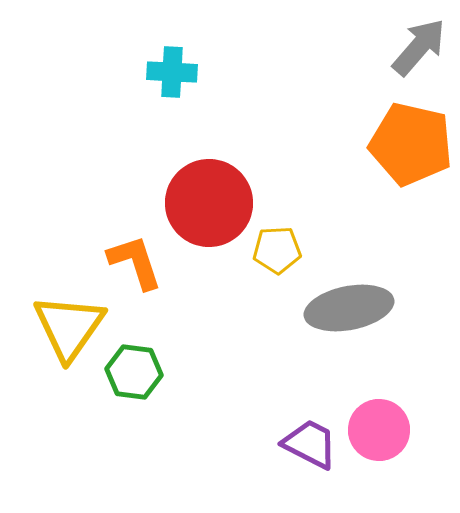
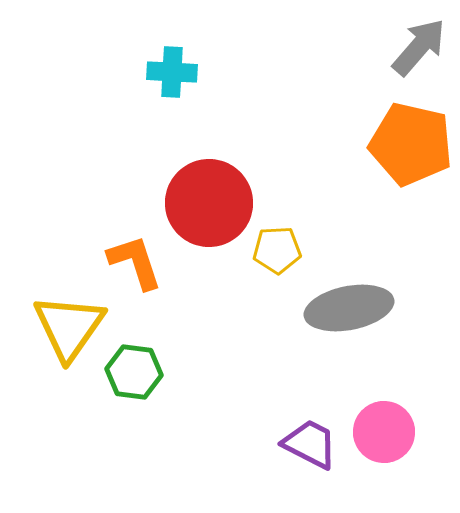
pink circle: moved 5 px right, 2 px down
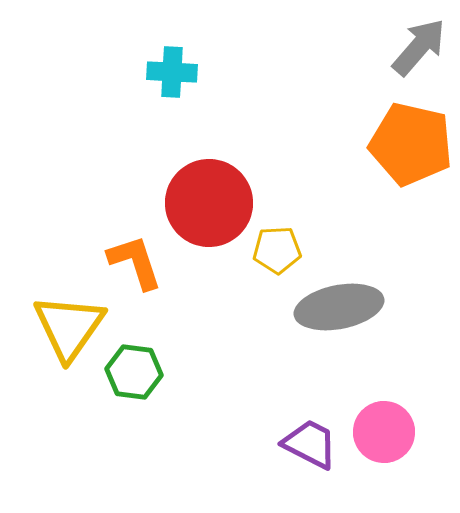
gray ellipse: moved 10 px left, 1 px up
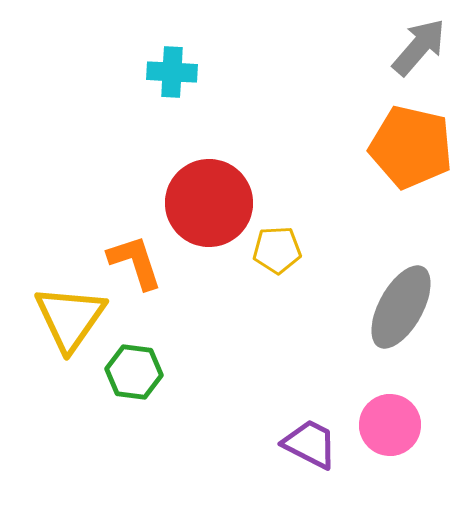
orange pentagon: moved 3 px down
gray ellipse: moved 62 px right; rotated 50 degrees counterclockwise
yellow triangle: moved 1 px right, 9 px up
pink circle: moved 6 px right, 7 px up
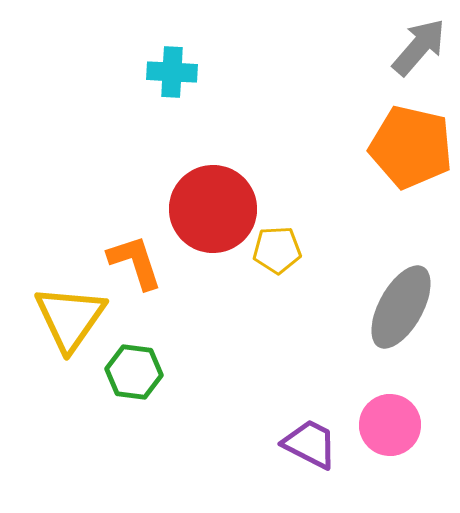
red circle: moved 4 px right, 6 px down
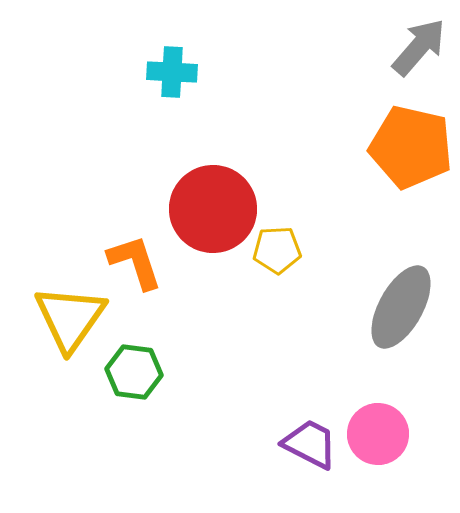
pink circle: moved 12 px left, 9 px down
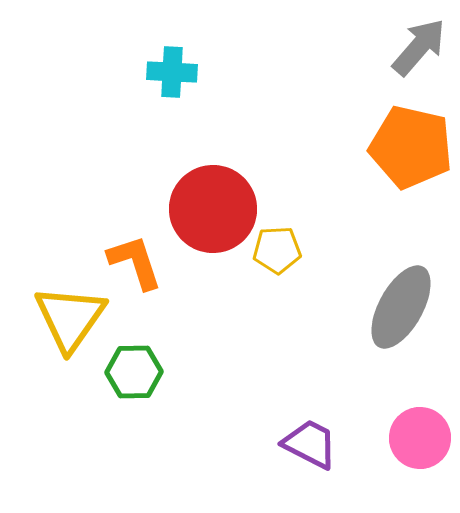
green hexagon: rotated 8 degrees counterclockwise
pink circle: moved 42 px right, 4 px down
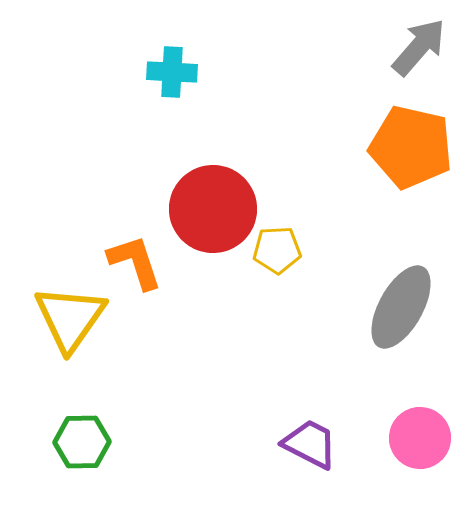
green hexagon: moved 52 px left, 70 px down
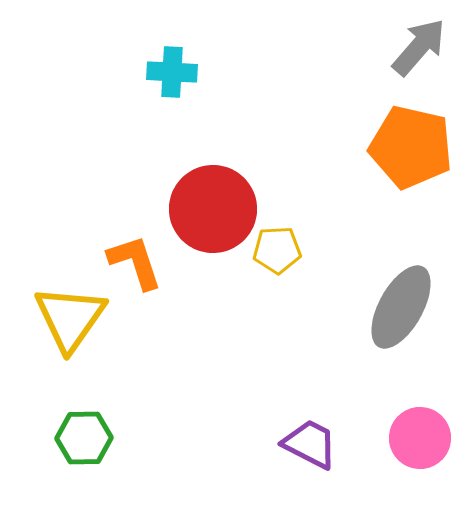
green hexagon: moved 2 px right, 4 px up
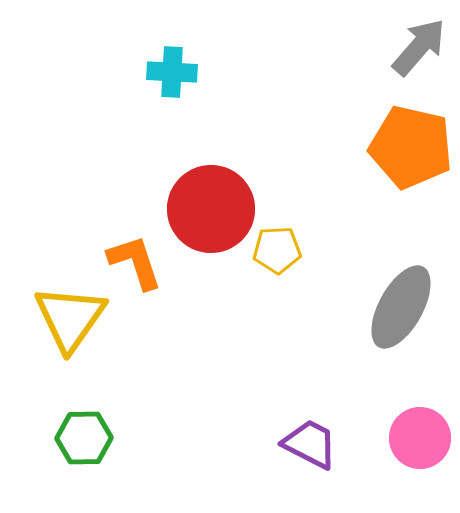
red circle: moved 2 px left
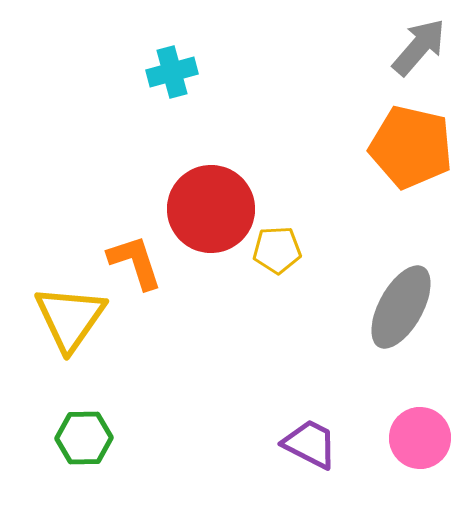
cyan cross: rotated 18 degrees counterclockwise
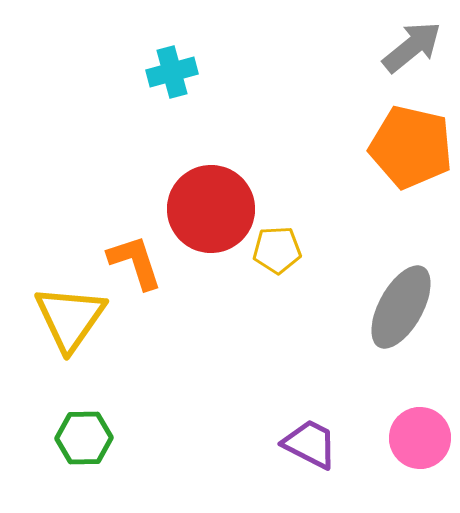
gray arrow: moved 7 px left; rotated 10 degrees clockwise
